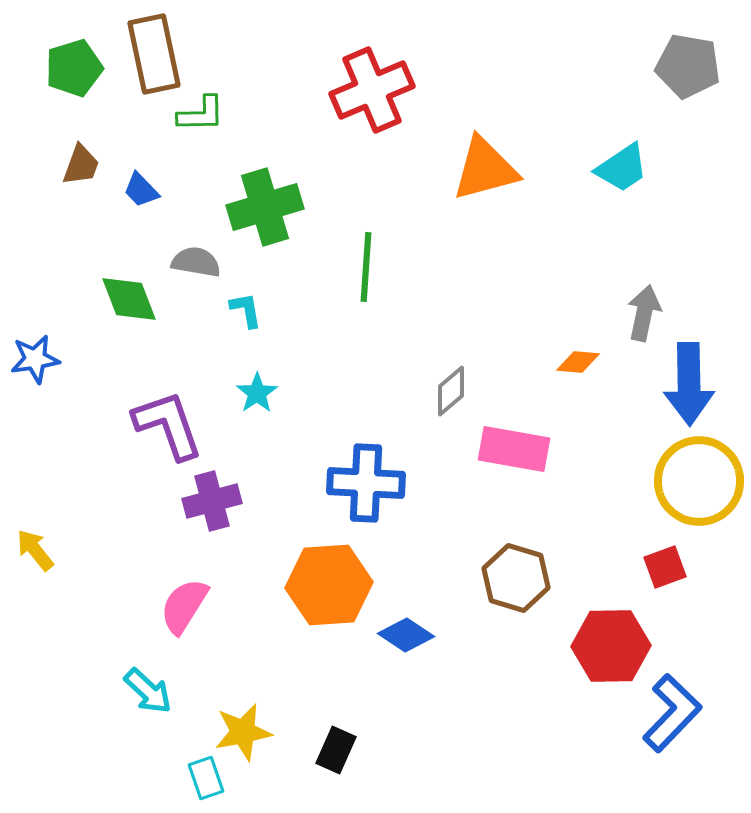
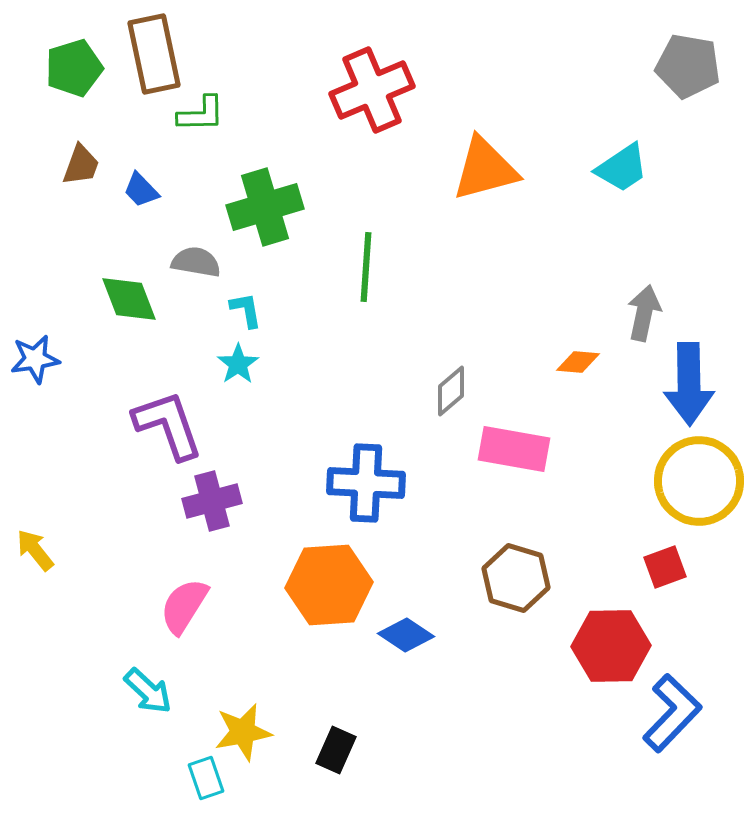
cyan star: moved 19 px left, 29 px up
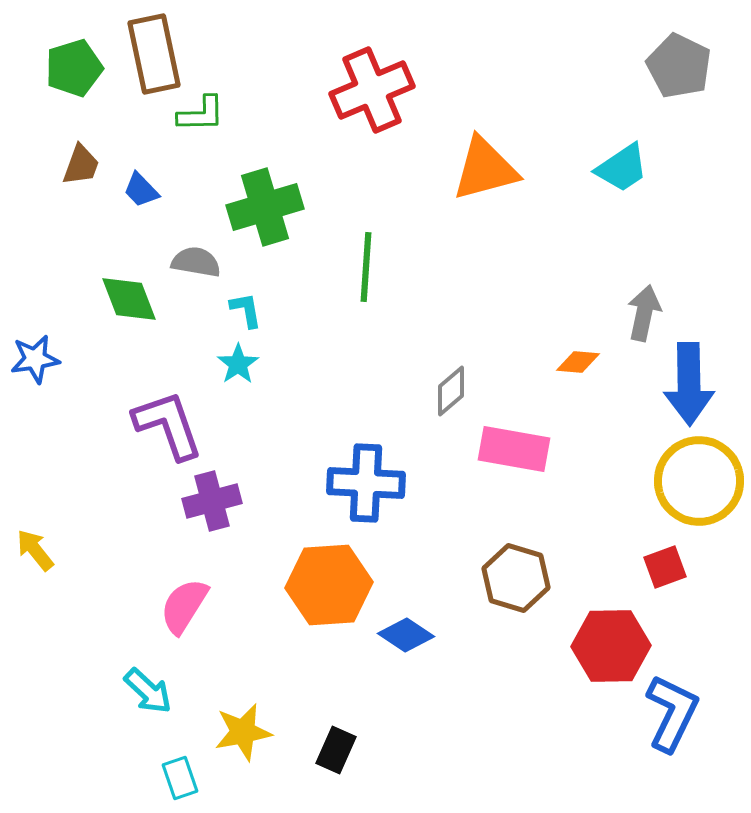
gray pentagon: moved 9 px left; rotated 16 degrees clockwise
blue L-shape: rotated 18 degrees counterclockwise
cyan rectangle: moved 26 px left
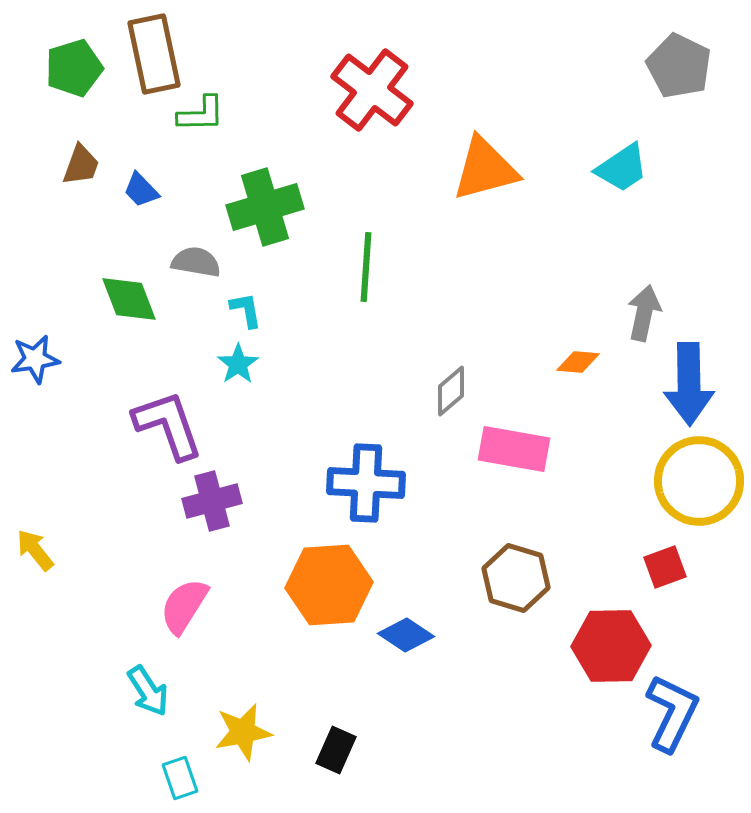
red cross: rotated 30 degrees counterclockwise
cyan arrow: rotated 14 degrees clockwise
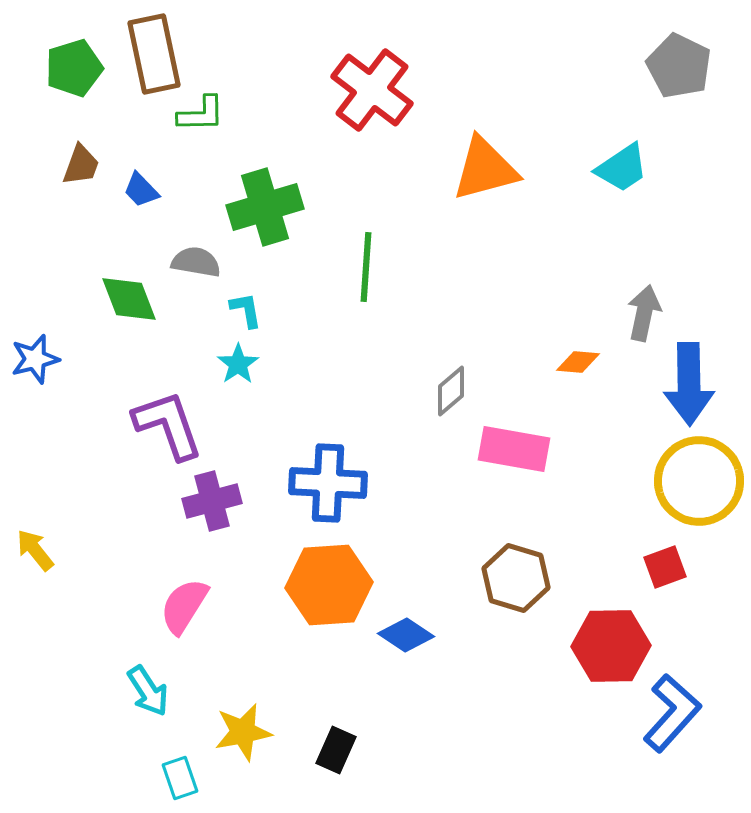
blue star: rotated 6 degrees counterclockwise
blue cross: moved 38 px left
blue L-shape: rotated 16 degrees clockwise
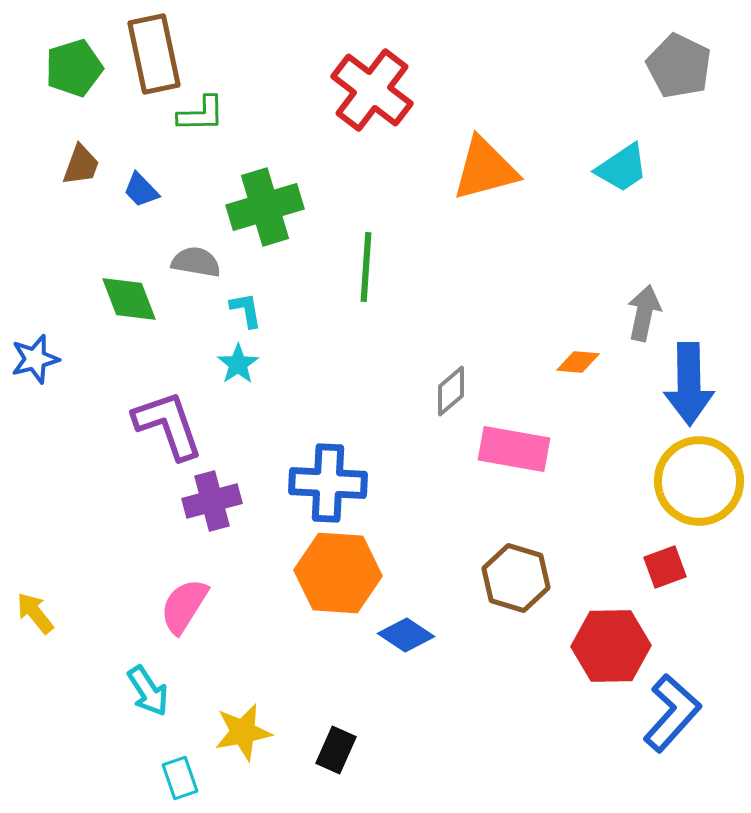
yellow arrow: moved 63 px down
orange hexagon: moved 9 px right, 12 px up; rotated 8 degrees clockwise
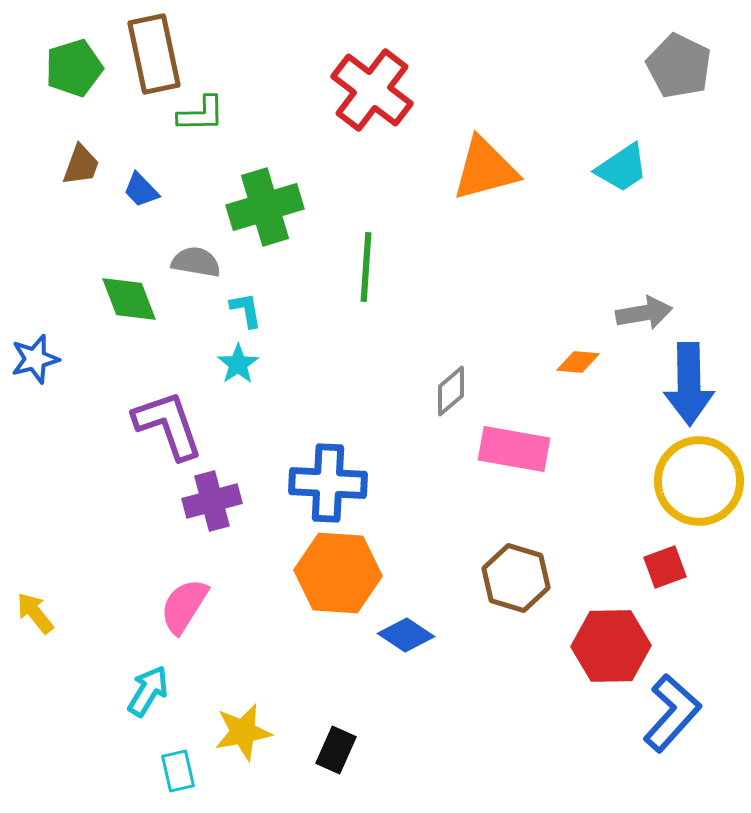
gray arrow: rotated 68 degrees clockwise
cyan arrow: rotated 116 degrees counterclockwise
cyan rectangle: moved 2 px left, 7 px up; rotated 6 degrees clockwise
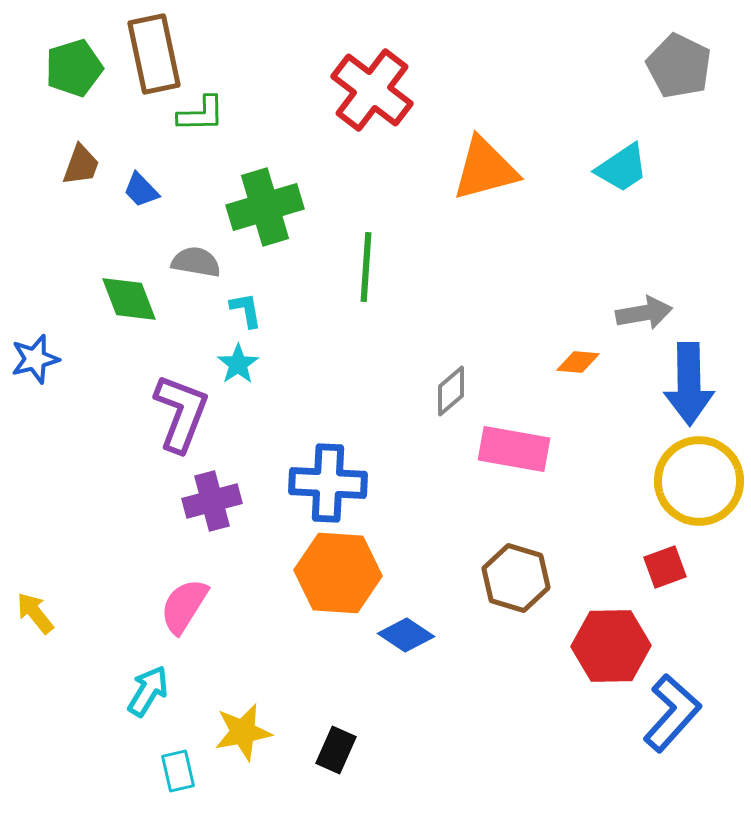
purple L-shape: moved 13 px right, 12 px up; rotated 40 degrees clockwise
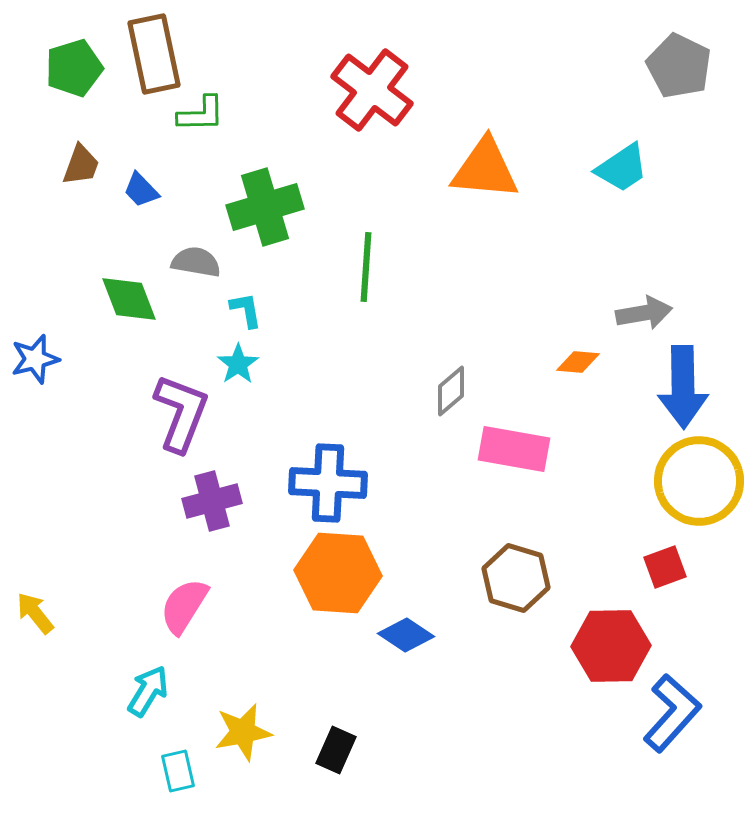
orange triangle: rotated 20 degrees clockwise
blue arrow: moved 6 px left, 3 px down
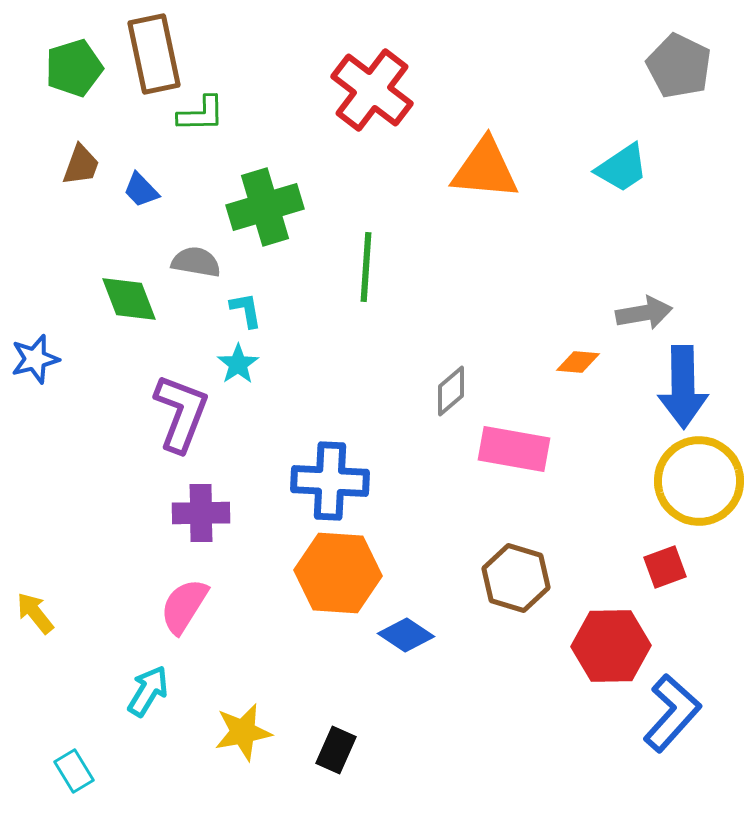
blue cross: moved 2 px right, 2 px up
purple cross: moved 11 px left, 12 px down; rotated 14 degrees clockwise
cyan rectangle: moved 104 px left; rotated 18 degrees counterclockwise
